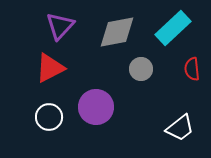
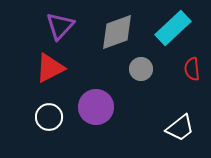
gray diamond: rotated 9 degrees counterclockwise
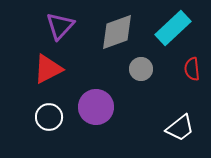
red triangle: moved 2 px left, 1 px down
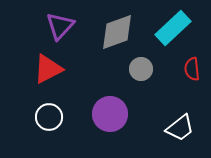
purple circle: moved 14 px right, 7 px down
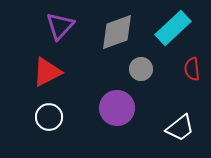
red triangle: moved 1 px left, 3 px down
purple circle: moved 7 px right, 6 px up
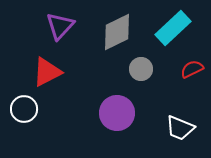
gray diamond: rotated 6 degrees counterclockwise
red semicircle: rotated 70 degrees clockwise
purple circle: moved 5 px down
white circle: moved 25 px left, 8 px up
white trapezoid: rotated 60 degrees clockwise
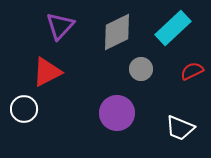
red semicircle: moved 2 px down
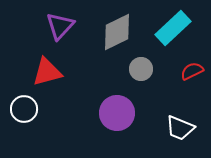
red triangle: rotated 12 degrees clockwise
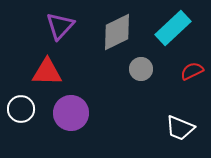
red triangle: rotated 16 degrees clockwise
white circle: moved 3 px left
purple circle: moved 46 px left
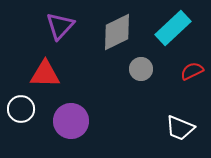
red triangle: moved 2 px left, 2 px down
purple circle: moved 8 px down
